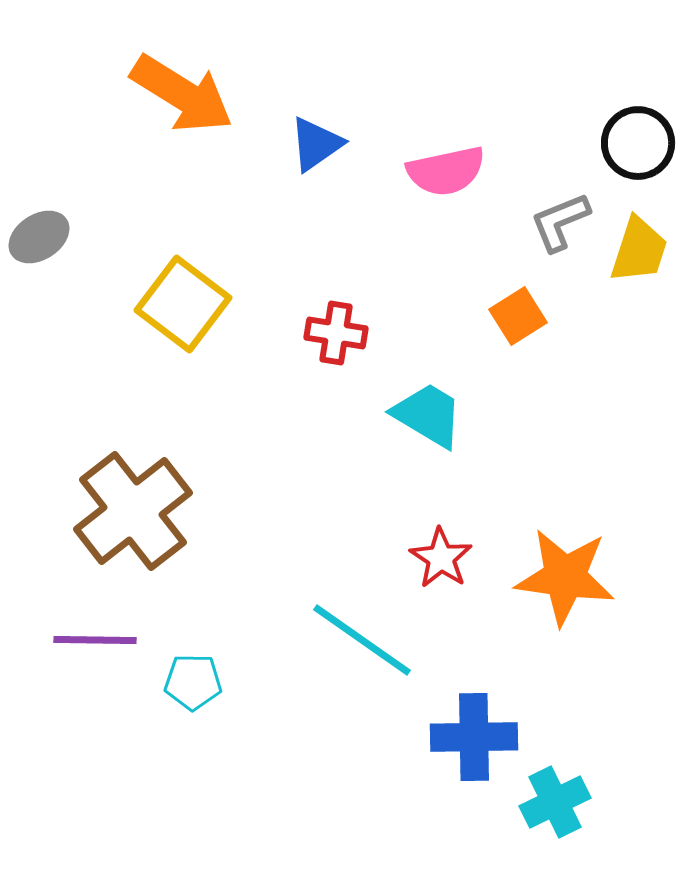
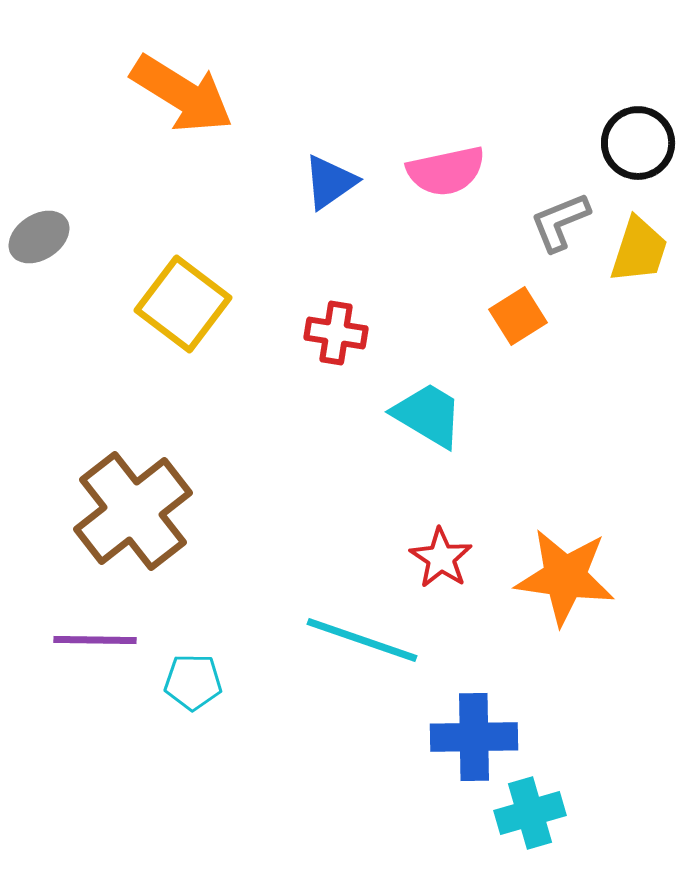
blue triangle: moved 14 px right, 38 px down
cyan line: rotated 16 degrees counterclockwise
cyan cross: moved 25 px left, 11 px down; rotated 10 degrees clockwise
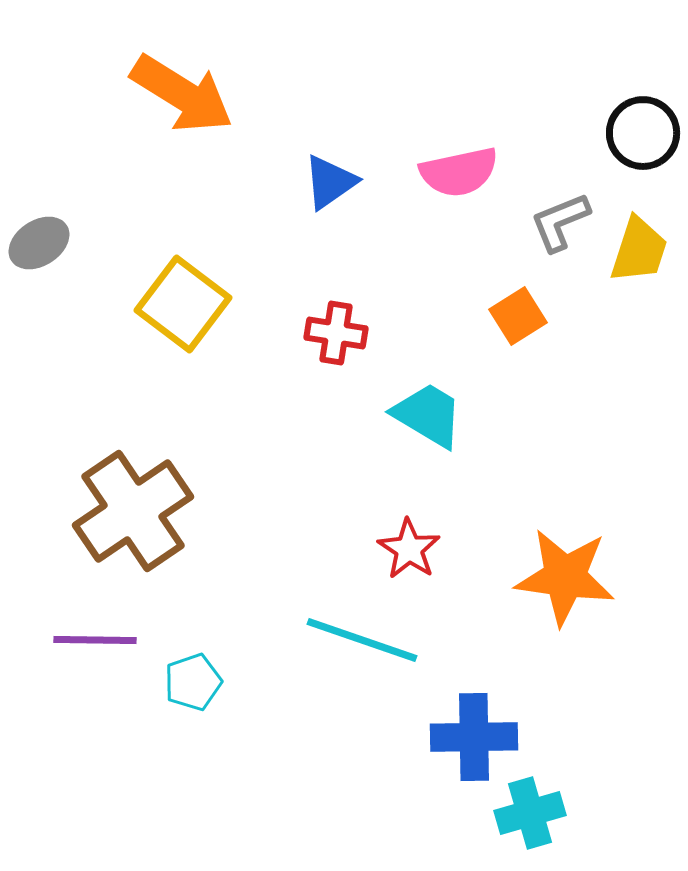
black circle: moved 5 px right, 10 px up
pink semicircle: moved 13 px right, 1 px down
gray ellipse: moved 6 px down
brown cross: rotated 4 degrees clockwise
red star: moved 32 px left, 9 px up
cyan pentagon: rotated 20 degrees counterclockwise
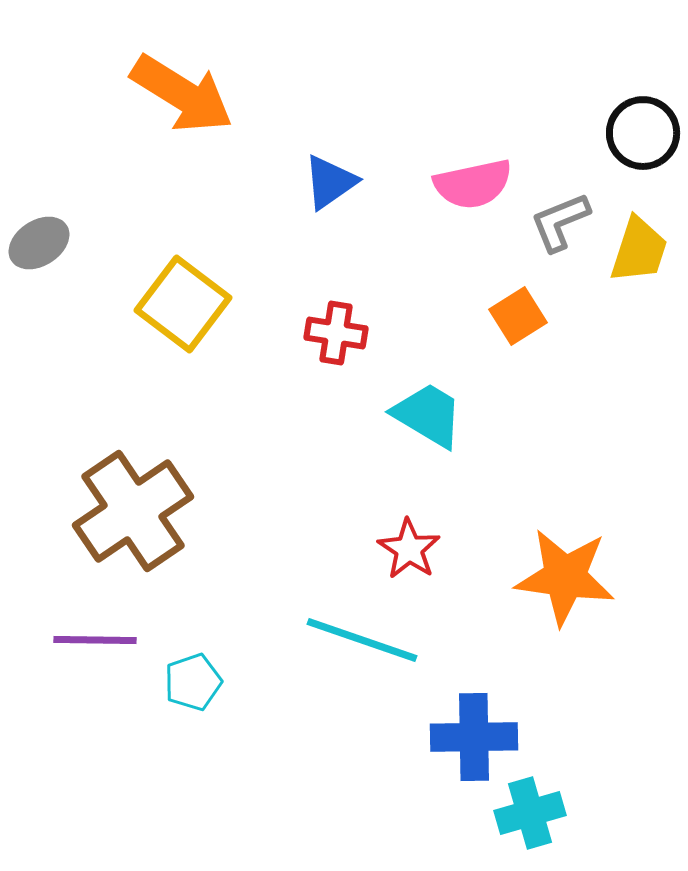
pink semicircle: moved 14 px right, 12 px down
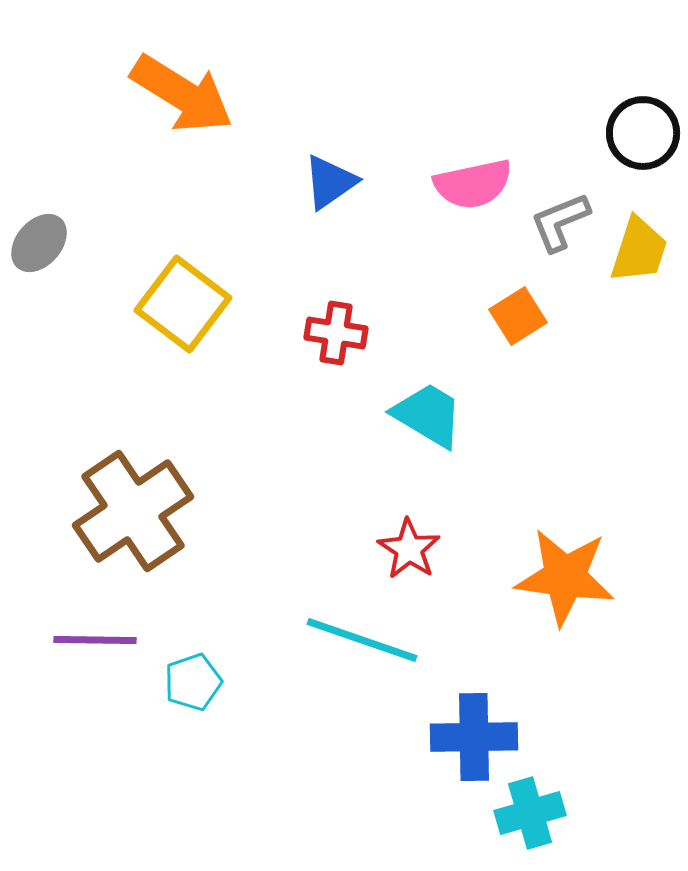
gray ellipse: rotated 16 degrees counterclockwise
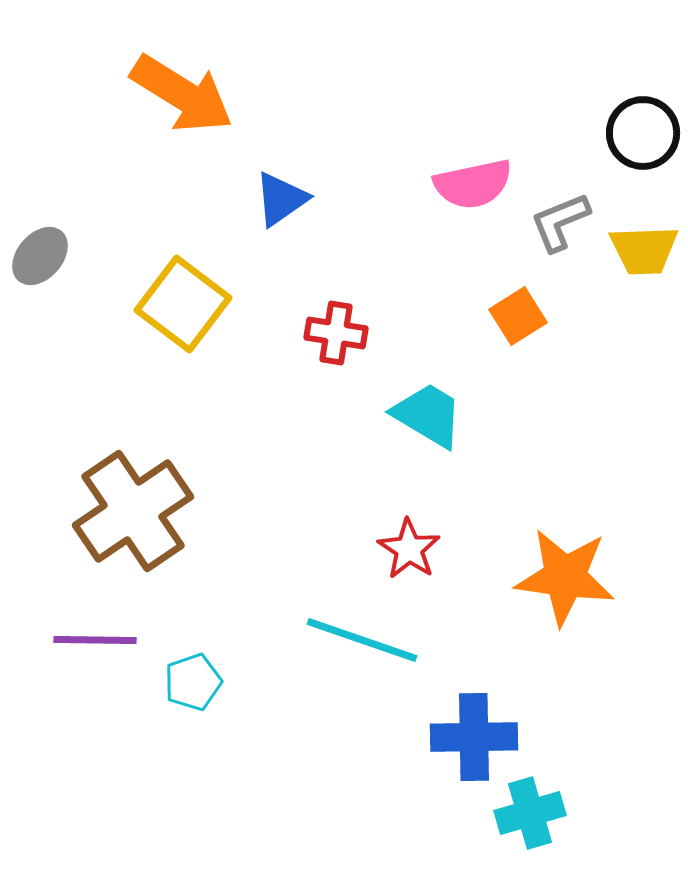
blue triangle: moved 49 px left, 17 px down
gray ellipse: moved 1 px right, 13 px down
yellow trapezoid: moved 5 px right; rotated 70 degrees clockwise
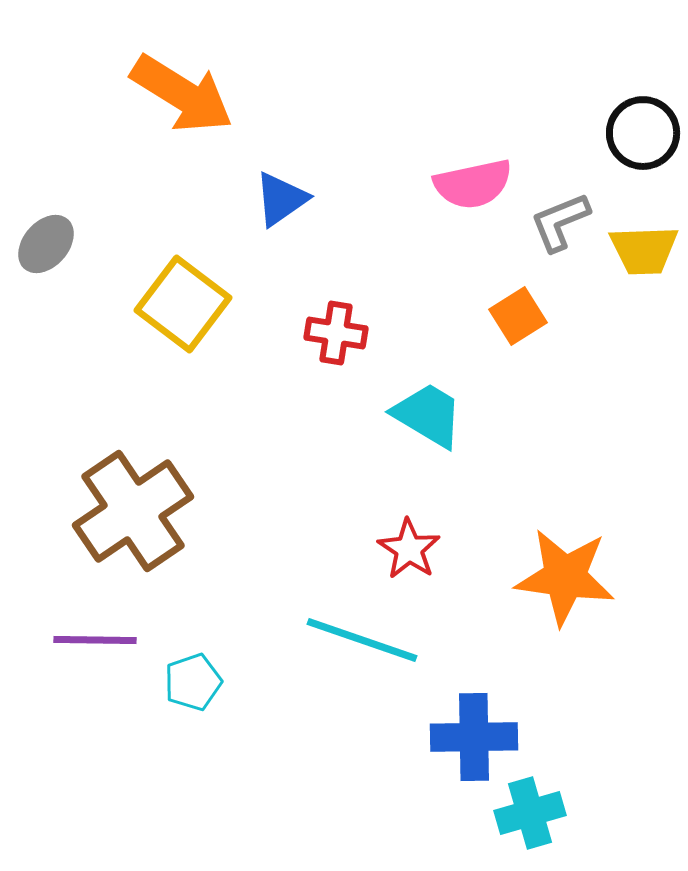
gray ellipse: moved 6 px right, 12 px up
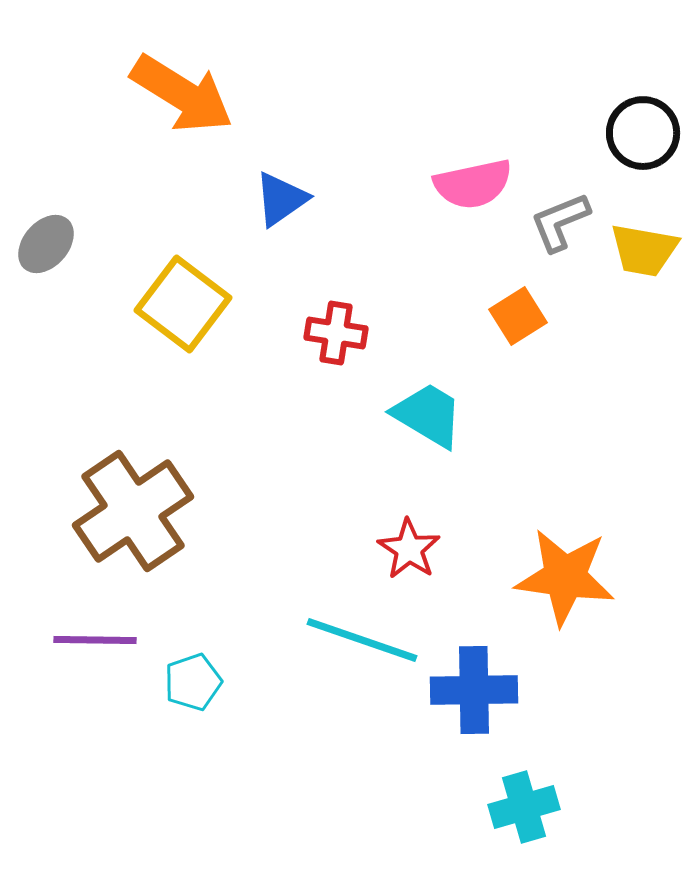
yellow trapezoid: rotated 12 degrees clockwise
blue cross: moved 47 px up
cyan cross: moved 6 px left, 6 px up
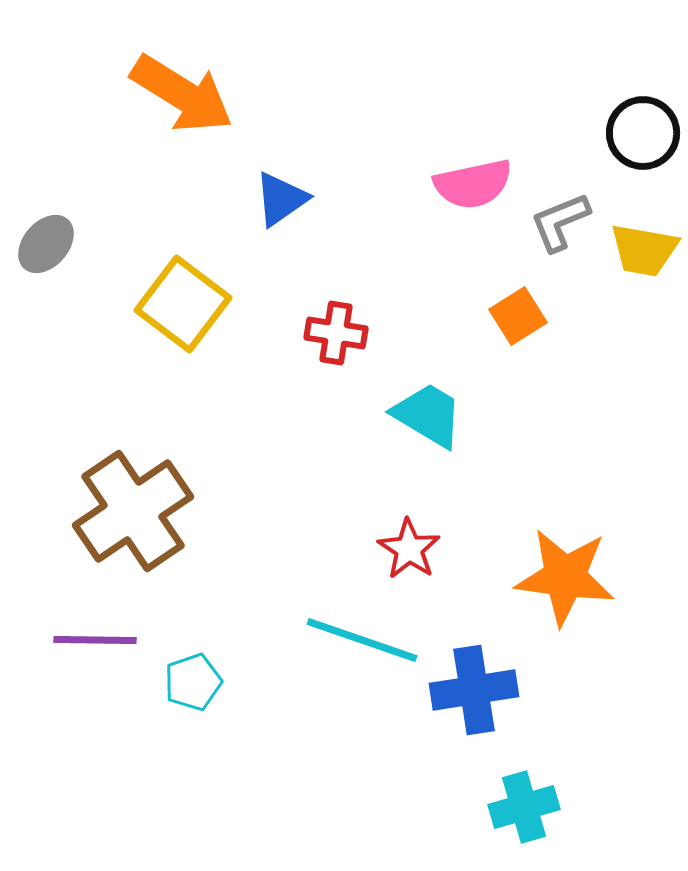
blue cross: rotated 8 degrees counterclockwise
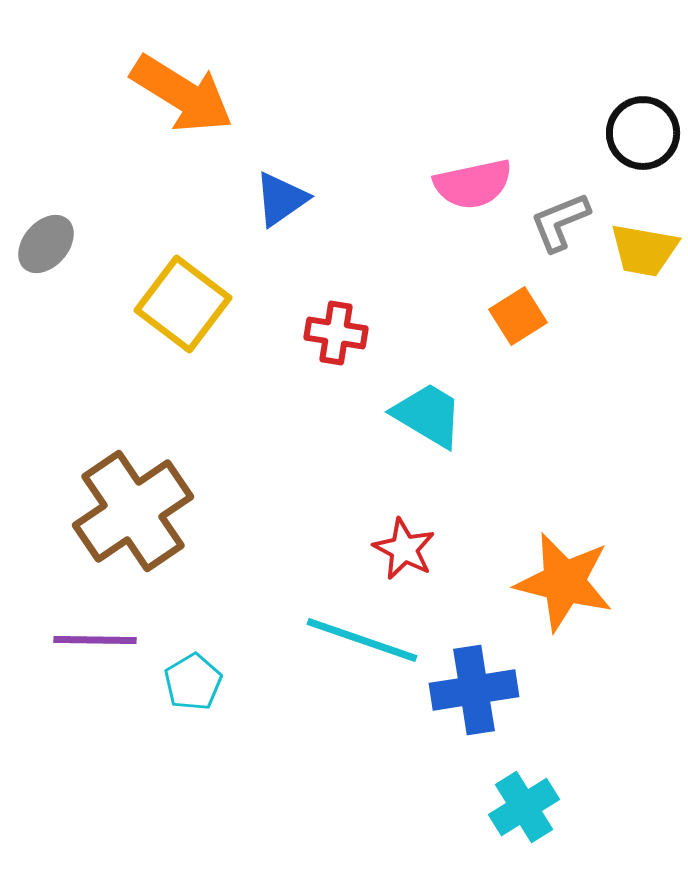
red star: moved 5 px left; rotated 6 degrees counterclockwise
orange star: moved 1 px left, 5 px down; rotated 6 degrees clockwise
cyan pentagon: rotated 12 degrees counterclockwise
cyan cross: rotated 16 degrees counterclockwise
